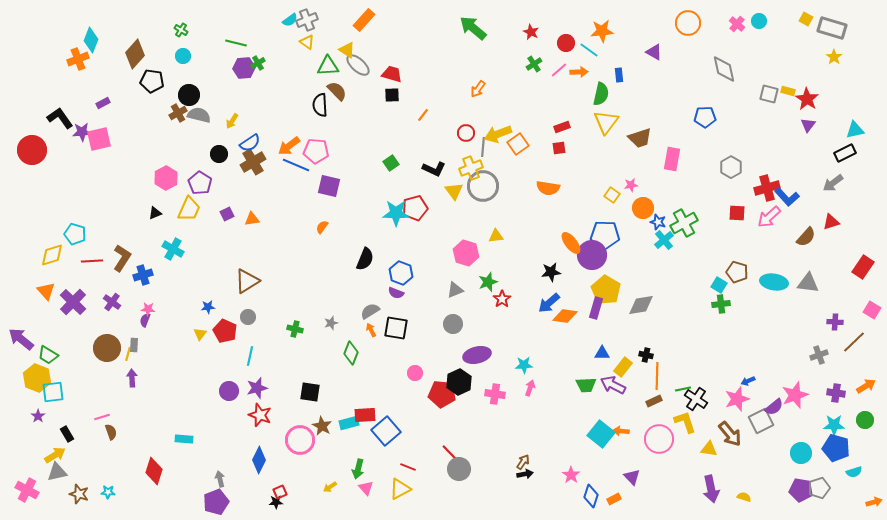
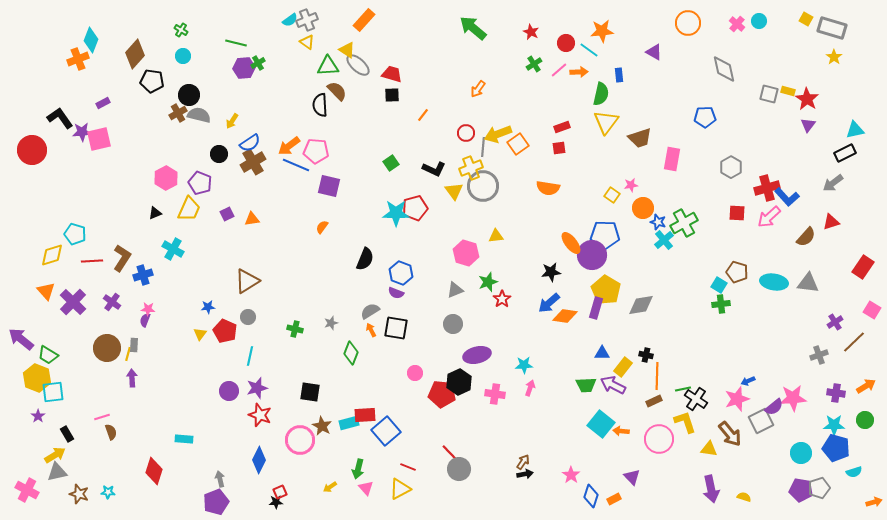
purple pentagon at (200, 183): rotated 10 degrees counterclockwise
purple cross at (835, 322): rotated 35 degrees counterclockwise
pink star at (795, 395): moved 2 px left, 3 px down; rotated 16 degrees clockwise
cyan square at (601, 434): moved 10 px up
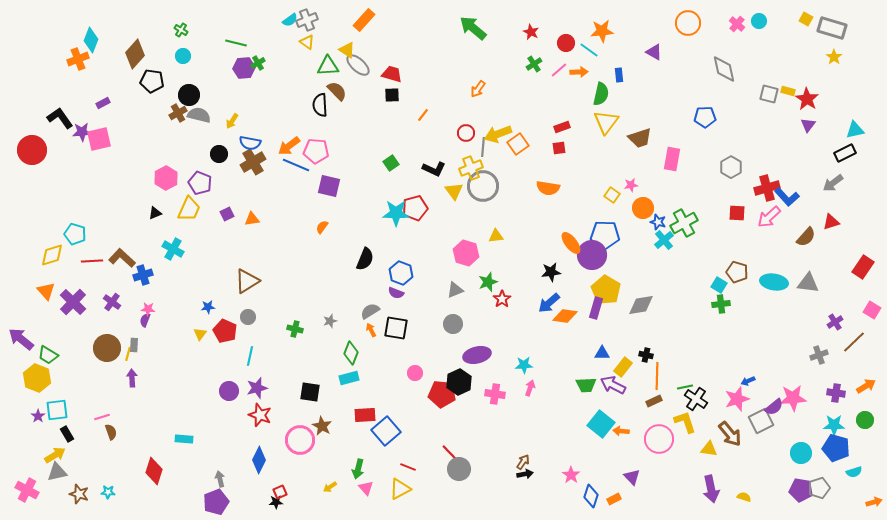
blue semicircle at (250, 143): rotated 45 degrees clockwise
brown L-shape at (122, 258): rotated 80 degrees counterclockwise
gray star at (331, 323): moved 1 px left, 2 px up
green line at (683, 389): moved 2 px right, 2 px up
cyan square at (53, 392): moved 4 px right, 18 px down
cyan rectangle at (349, 423): moved 45 px up
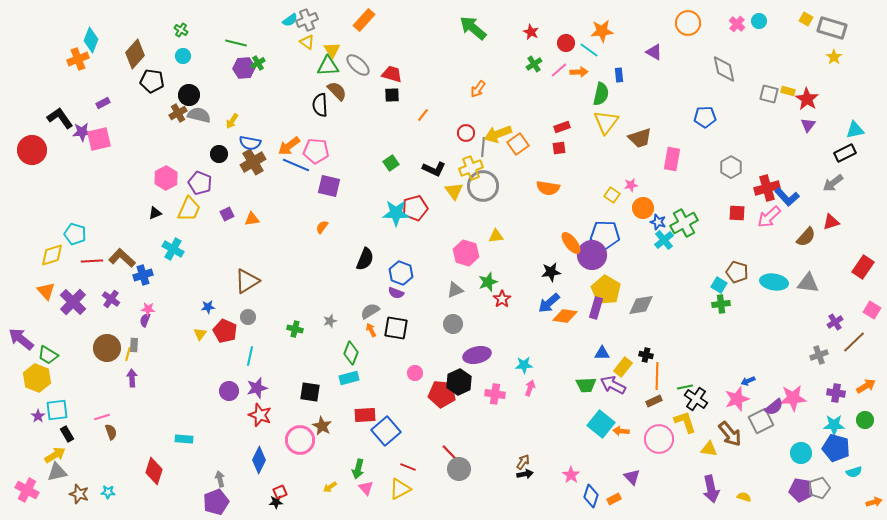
yellow triangle at (347, 50): moved 15 px left; rotated 24 degrees clockwise
purple cross at (112, 302): moved 1 px left, 3 px up
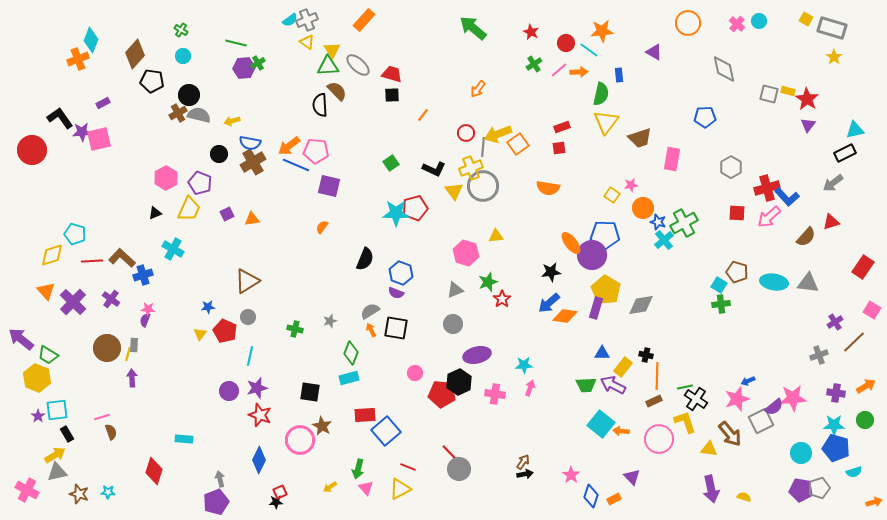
yellow arrow at (232, 121): rotated 42 degrees clockwise
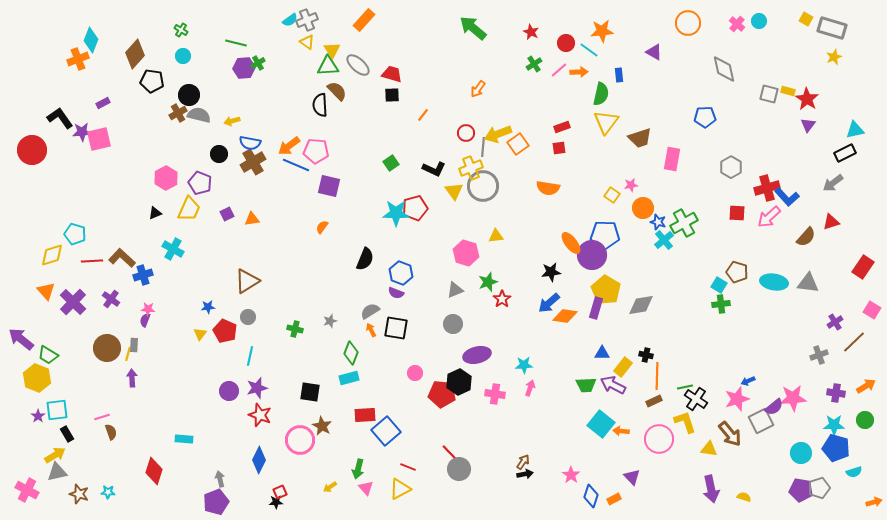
yellow star at (834, 57): rotated 14 degrees clockwise
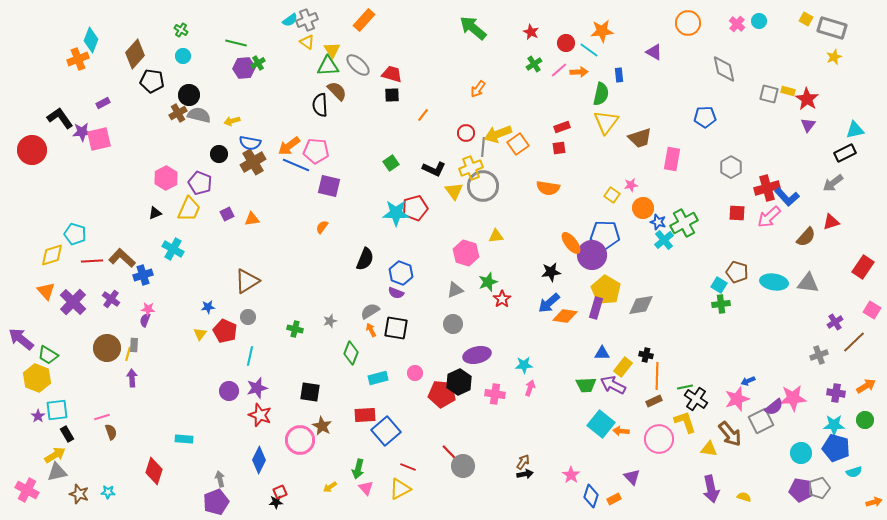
cyan rectangle at (349, 378): moved 29 px right
gray circle at (459, 469): moved 4 px right, 3 px up
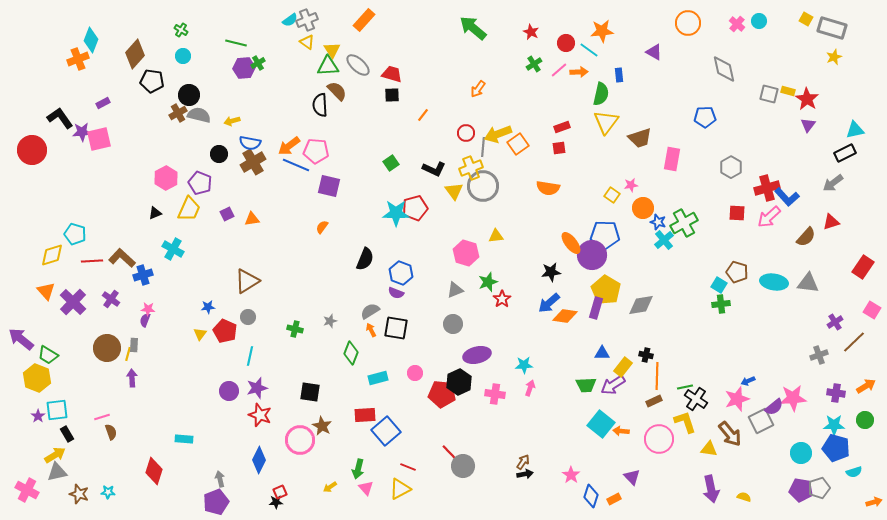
purple arrow at (613, 385): rotated 60 degrees counterclockwise
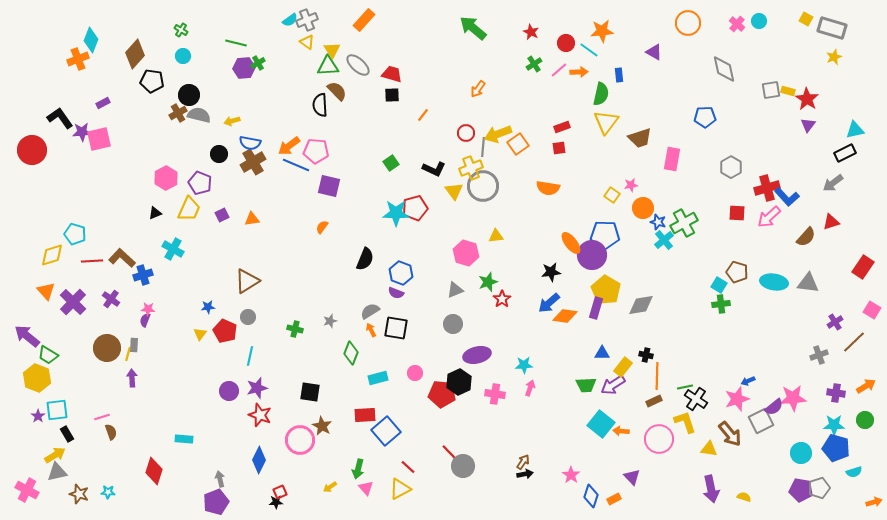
gray square at (769, 94): moved 2 px right, 4 px up; rotated 24 degrees counterclockwise
purple square at (227, 214): moved 5 px left, 1 px down
purple arrow at (21, 339): moved 6 px right, 3 px up
red line at (408, 467): rotated 21 degrees clockwise
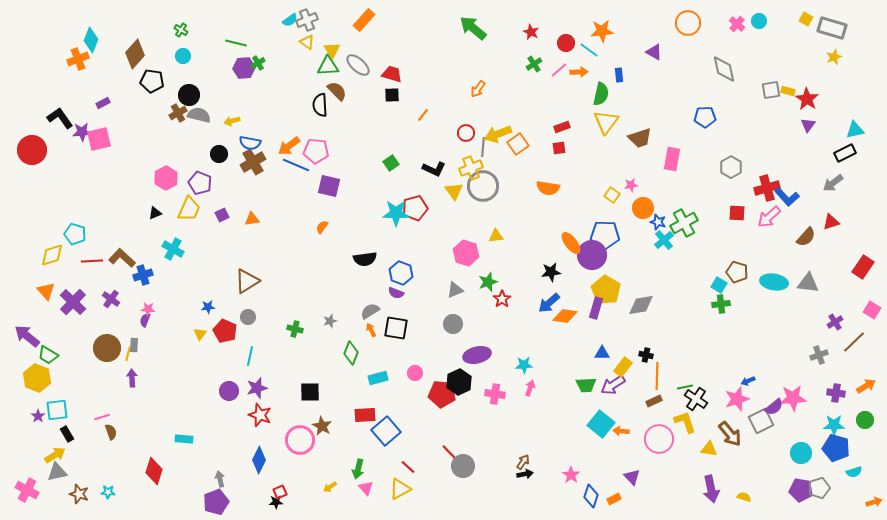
black semicircle at (365, 259): rotated 60 degrees clockwise
black square at (310, 392): rotated 10 degrees counterclockwise
